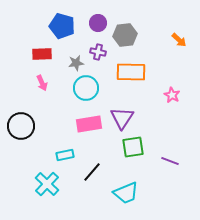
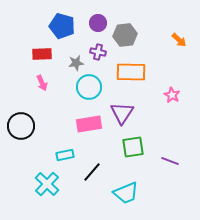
cyan circle: moved 3 px right, 1 px up
purple triangle: moved 5 px up
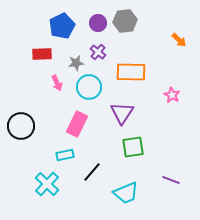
blue pentagon: rotated 30 degrees clockwise
gray hexagon: moved 14 px up
purple cross: rotated 28 degrees clockwise
pink arrow: moved 15 px right
pink rectangle: moved 12 px left; rotated 55 degrees counterclockwise
purple line: moved 1 px right, 19 px down
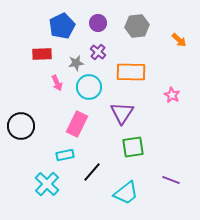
gray hexagon: moved 12 px right, 5 px down
cyan trapezoid: rotated 16 degrees counterclockwise
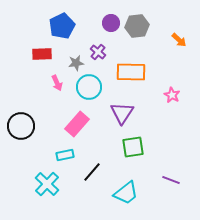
purple circle: moved 13 px right
pink rectangle: rotated 15 degrees clockwise
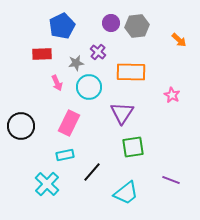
pink rectangle: moved 8 px left, 1 px up; rotated 15 degrees counterclockwise
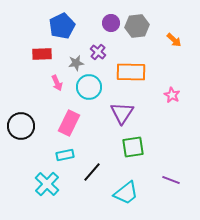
orange arrow: moved 5 px left
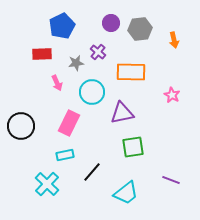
gray hexagon: moved 3 px right, 3 px down
orange arrow: rotated 35 degrees clockwise
cyan circle: moved 3 px right, 5 px down
purple triangle: rotated 45 degrees clockwise
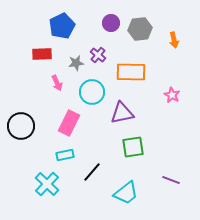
purple cross: moved 3 px down
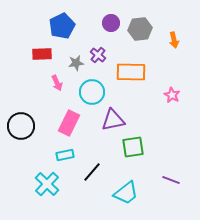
purple triangle: moved 9 px left, 7 px down
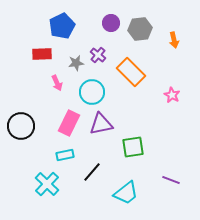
orange rectangle: rotated 44 degrees clockwise
purple triangle: moved 12 px left, 4 px down
